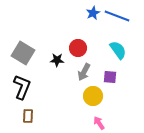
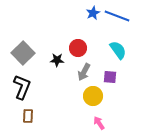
gray square: rotated 15 degrees clockwise
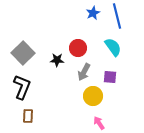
blue line: rotated 55 degrees clockwise
cyan semicircle: moved 5 px left, 3 px up
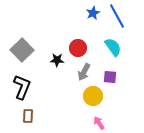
blue line: rotated 15 degrees counterclockwise
gray square: moved 1 px left, 3 px up
